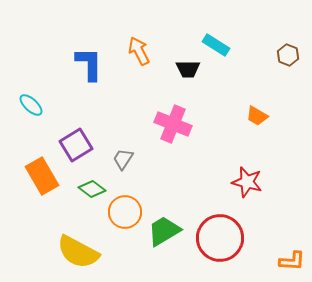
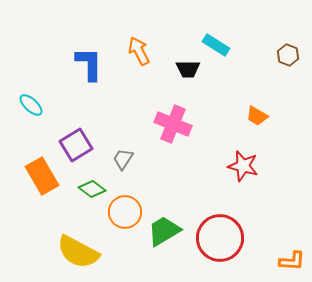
red star: moved 4 px left, 16 px up
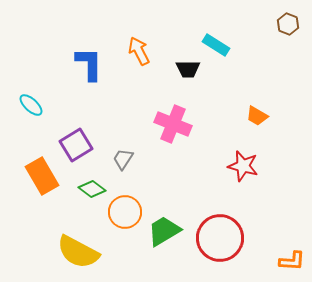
brown hexagon: moved 31 px up
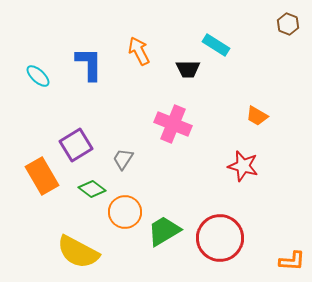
cyan ellipse: moved 7 px right, 29 px up
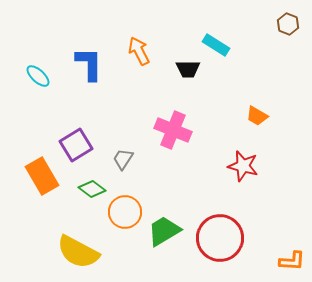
pink cross: moved 6 px down
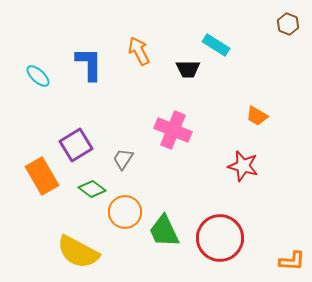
green trapezoid: rotated 84 degrees counterclockwise
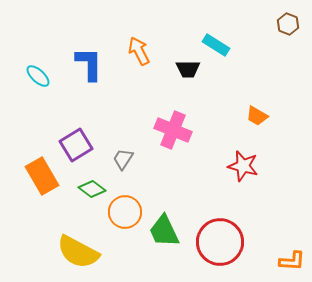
red circle: moved 4 px down
